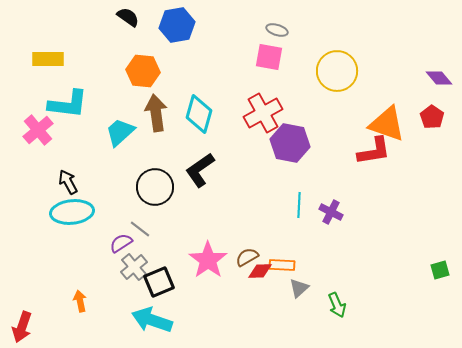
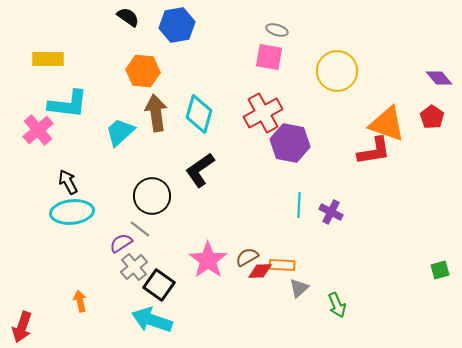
black circle: moved 3 px left, 9 px down
black square: moved 3 px down; rotated 32 degrees counterclockwise
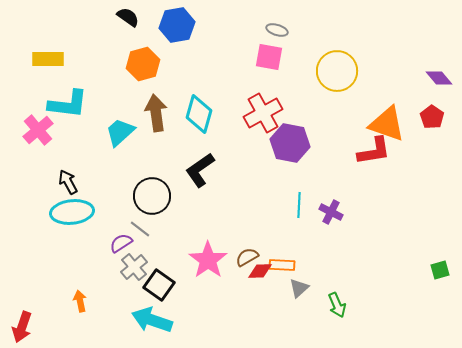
orange hexagon: moved 7 px up; rotated 20 degrees counterclockwise
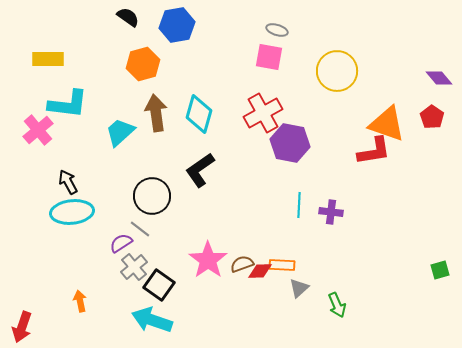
purple cross: rotated 20 degrees counterclockwise
brown semicircle: moved 5 px left, 7 px down; rotated 10 degrees clockwise
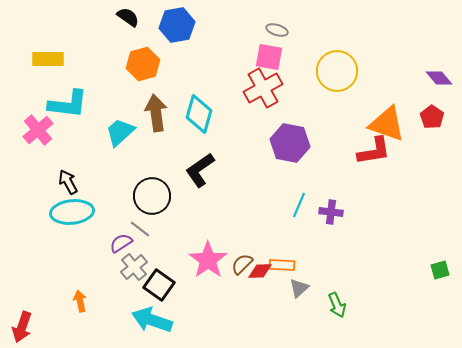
red cross: moved 25 px up
cyan line: rotated 20 degrees clockwise
brown semicircle: rotated 25 degrees counterclockwise
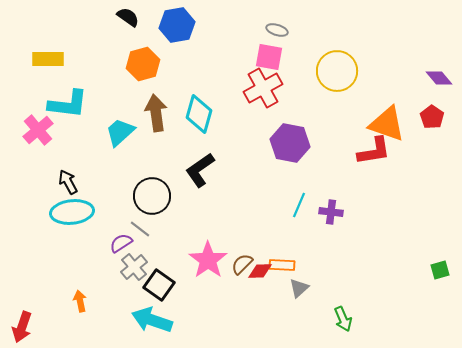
green arrow: moved 6 px right, 14 px down
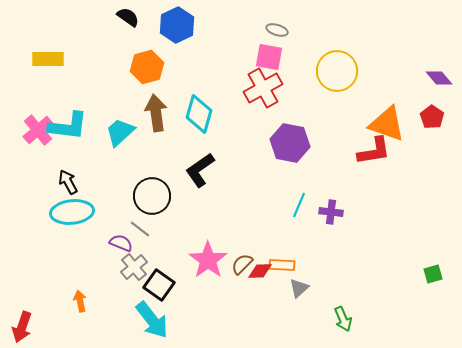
blue hexagon: rotated 16 degrees counterclockwise
orange hexagon: moved 4 px right, 3 px down
cyan L-shape: moved 22 px down
purple semicircle: rotated 55 degrees clockwise
green square: moved 7 px left, 4 px down
cyan arrow: rotated 147 degrees counterclockwise
